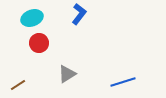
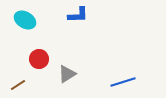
blue L-shape: moved 1 px left, 1 px down; rotated 50 degrees clockwise
cyan ellipse: moved 7 px left, 2 px down; rotated 50 degrees clockwise
red circle: moved 16 px down
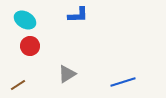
red circle: moved 9 px left, 13 px up
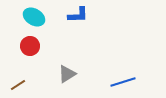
cyan ellipse: moved 9 px right, 3 px up
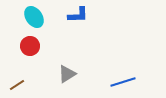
cyan ellipse: rotated 25 degrees clockwise
brown line: moved 1 px left
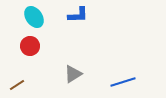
gray triangle: moved 6 px right
